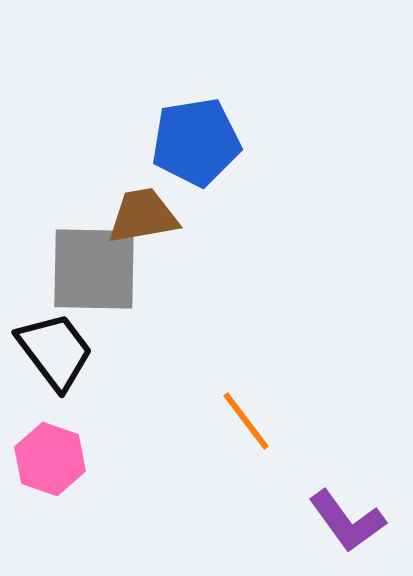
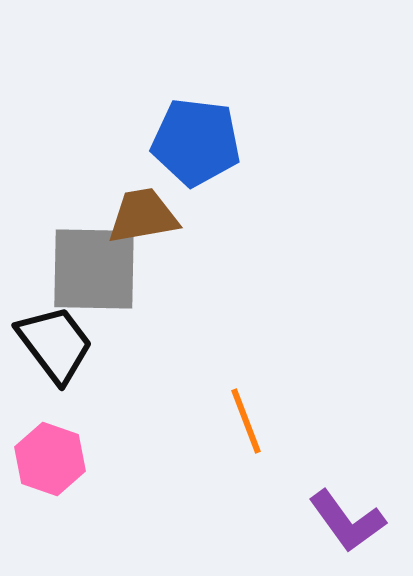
blue pentagon: rotated 16 degrees clockwise
black trapezoid: moved 7 px up
orange line: rotated 16 degrees clockwise
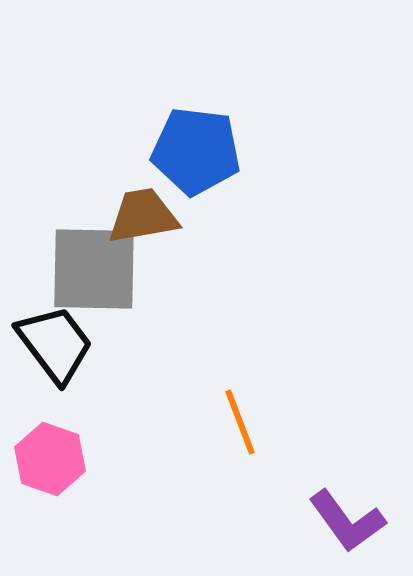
blue pentagon: moved 9 px down
orange line: moved 6 px left, 1 px down
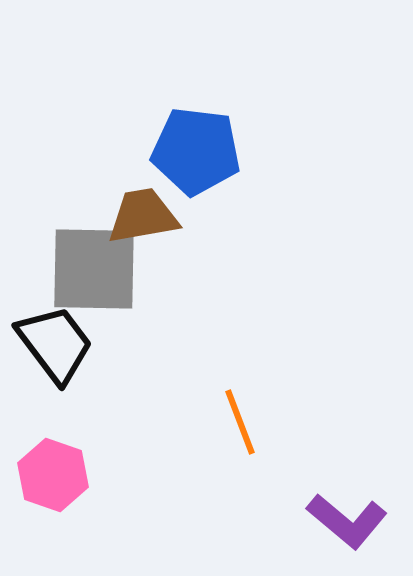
pink hexagon: moved 3 px right, 16 px down
purple L-shape: rotated 14 degrees counterclockwise
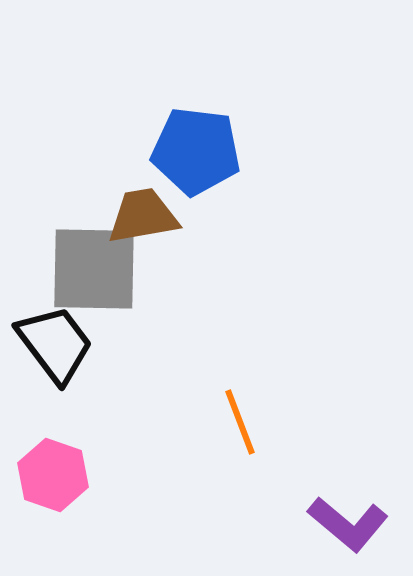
purple L-shape: moved 1 px right, 3 px down
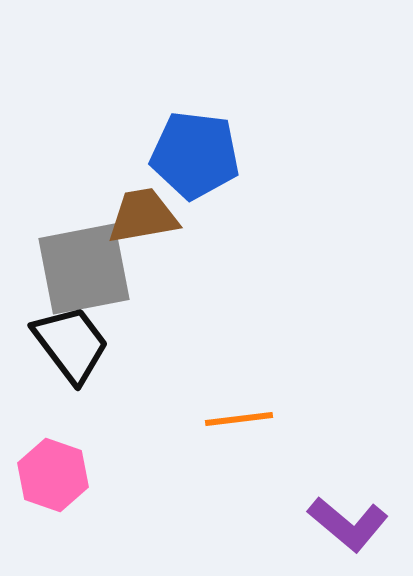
blue pentagon: moved 1 px left, 4 px down
gray square: moved 10 px left; rotated 12 degrees counterclockwise
black trapezoid: moved 16 px right
orange line: moved 1 px left, 3 px up; rotated 76 degrees counterclockwise
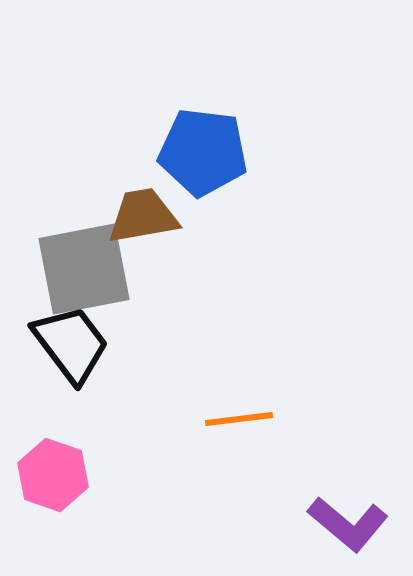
blue pentagon: moved 8 px right, 3 px up
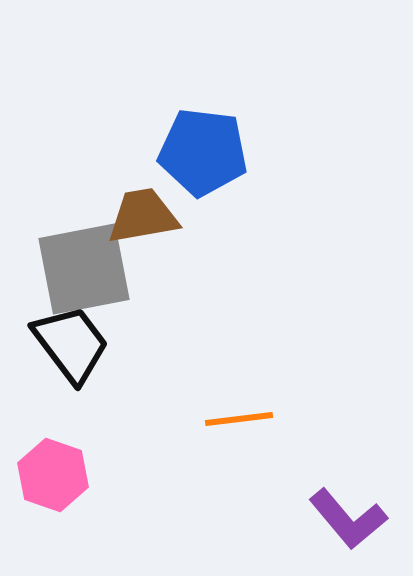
purple L-shape: moved 5 px up; rotated 10 degrees clockwise
